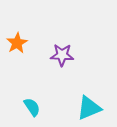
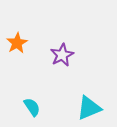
purple star: rotated 30 degrees counterclockwise
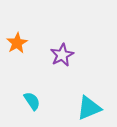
cyan semicircle: moved 6 px up
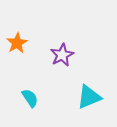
cyan semicircle: moved 2 px left, 3 px up
cyan triangle: moved 11 px up
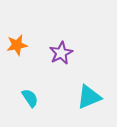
orange star: moved 2 px down; rotated 20 degrees clockwise
purple star: moved 1 px left, 2 px up
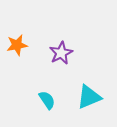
cyan semicircle: moved 17 px right, 2 px down
